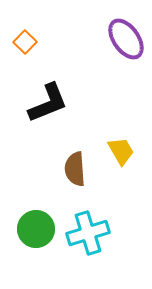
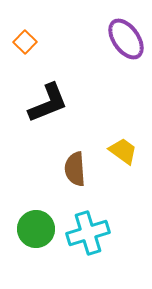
yellow trapezoid: moved 2 px right; rotated 24 degrees counterclockwise
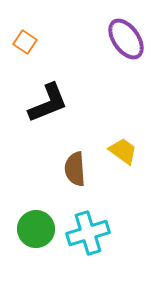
orange square: rotated 10 degrees counterclockwise
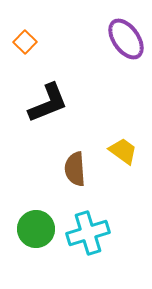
orange square: rotated 10 degrees clockwise
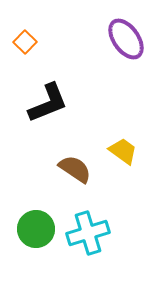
brown semicircle: rotated 128 degrees clockwise
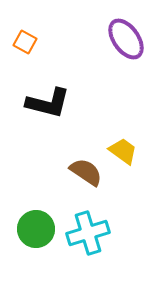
orange square: rotated 15 degrees counterclockwise
black L-shape: rotated 36 degrees clockwise
brown semicircle: moved 11 px right, 3 px down
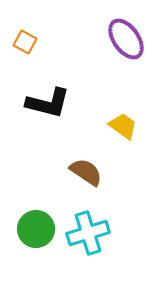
yellow trapezoid: moved 25 px up
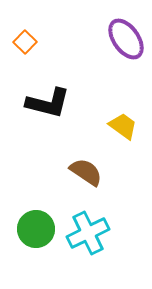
orange square: rotated 15 degrees clockwise
cyan cross: rotated 9 degrees counterclockwise
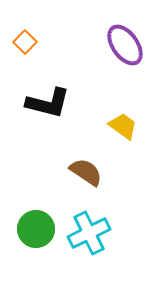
purple ellipse: moved 1 px left, 6 px down
cyan cross: moved 1 px right
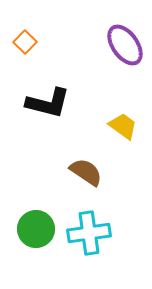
cyan cross: rotated 18 degrees clockwise
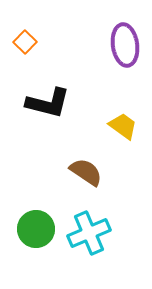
purple ellipse: rotated 27 degrees clockwise
cyan cross: rotated 15 degrees counterclockwise
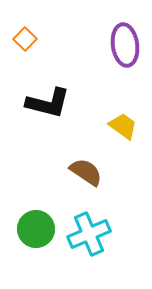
orange square: moved 3 px up
cyan cross: moved 1 px down
